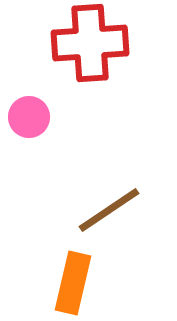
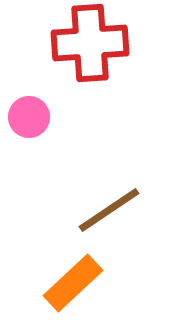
orange rectangle: rotated 34 degrees clockwise
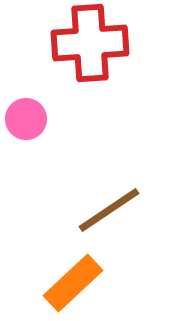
pink circle: moved 3 px left, 2 px down
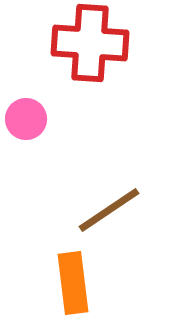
red cross: rotated 8 degrees clockwise
orange rectangle: rotated 54 degrees counterclockwise
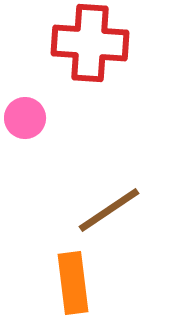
pink circle: moved 1 px left, 1 px up
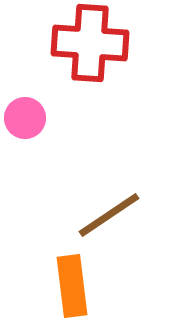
brown line: moved 5 px down
orange rectangle: moved 1 px left, 3 px down
